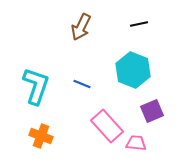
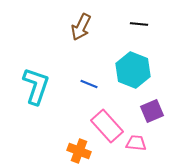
black line: rotated 18 degrees clockwise
blue line: moved 7 px right
orange cross: moved 38 px right, 15 px down
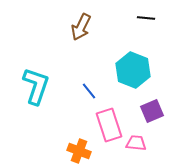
black line: moved 7 px right, 6 px up
blue line: moved 7 px down; rotated 30 degrees clockwise
pink rectangle: moved 2 px right, 1 px up; rotated 24 degrees clockwise
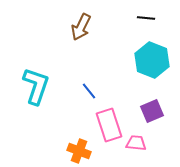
cyan hexagon: moved 19 px right, 10 px up
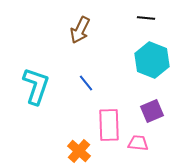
brown arrow: moved 1 px left, 3 px down
blue line: moved 3 px left, 8 px up
pink rectangle: rotated 16 degrees clockwise
pink trapezoid: moved 2 px right
orange cross: rotated 20 degrees clockwise
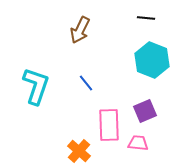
purple square: moved 7 px left
